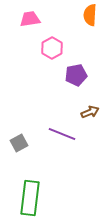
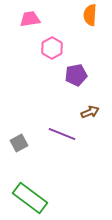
green rectangle: rotated 60 degrees counterclockwise
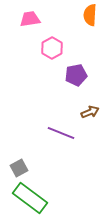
purple line: moved 1 px left, 1 px up
gray square: moved 25 px down
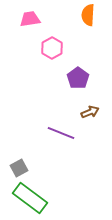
orange semicircle: moved 2 px left
purple pentagon: moved 2 px right, 3 px down; rotated 25 degrees counterclockwise
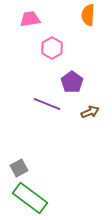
purple pentagon: moved 6 px left, 4 px down
purple line: moved 14 px left, 29 px up
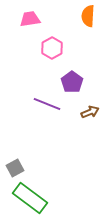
orange semicircle: moved 1 px down
gray square: moved 4 px left
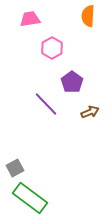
purple line: moved 1 px left; rotated 24 degrees clockwise
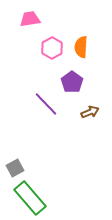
orange semicircle: moved 7 px left, 31 px down
green rectangle: rotated 12 degrees clockwise
